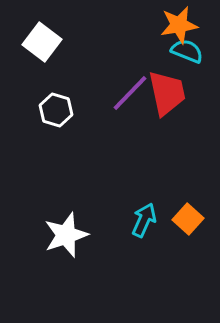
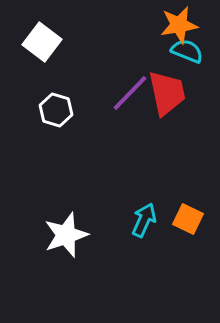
orange square: rotated 16 degrees counterclockwise
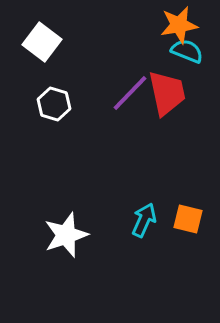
white hexagon: moved 2 px left, 6 px up
orange square: rotated 12 degrees counterclockwise
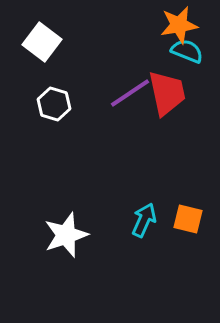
purple line: rotated 12 degrees clockwise
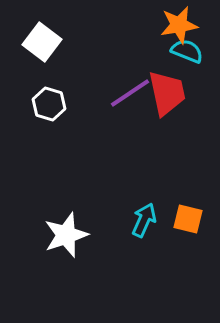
white hexagon: moved 5 px left
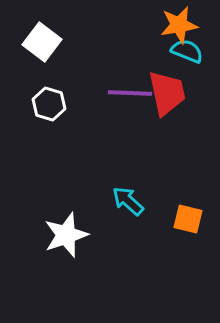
purple line: rotated 36 degrees clockwise
cyan arrow: moved 16 px left, 19 px up; rotated 72 degrees counterclockwise
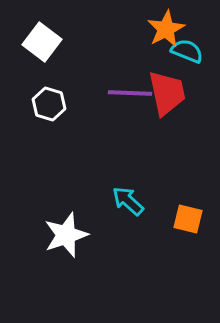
orange star: moved 13 px left, 4 px down; rotated 18 degrees counterclockwise
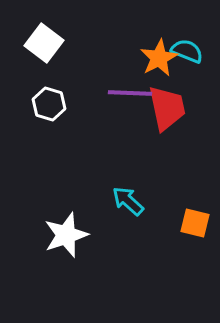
orange star: moved 7 px left, 29 px down
white square: moved 2 px right, 1 px down
red trapezoid: moved 15 px down
orange square: moved 7 px right, 4 px down
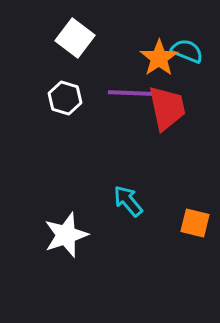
white square: moved 31 px right, 5 px up
orange star: rotated 6 degrees counterclockwise
white hexagon: moved 16 px right, 6 px up
cyan arrow: rotated 8 degrees clockwise
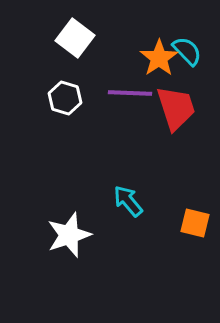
cyan semicircle: rotated 24 degrees clockwise
red trapezoid: moved 9 px right; rotated 6 degrees counterclockwise
white star: moved 3 px right
